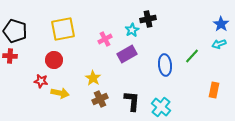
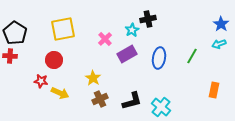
black pentagon: moved 2 px down; rotated 15 degrees clockwise
pink cross: rotated 16 degrees counterclockwise
green line: rotated 14 degrees counterclockwise
blue ellipse: moved 6 px left, 7 px up; rotated 15 degrees clockwise
yellow arrow: rotated 12 degrees clockwise
black L-shape: rotated 70 degrees clockwise
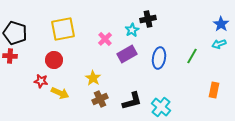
black pentagon: rotated 15 degrees counterclockwise
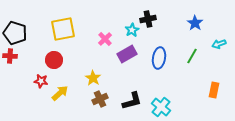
blue star: moved 26 px left, 1 px up
yellow arrow: rotated 66 degrees counterclockwise
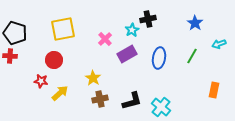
brown cross: rotated 14 degrees clockwise
